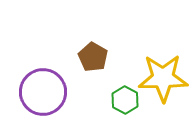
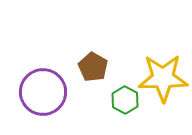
brown pentagon: moved 10 px down
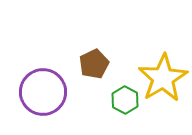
brown pentagon: moved 1 px right, 3 px up; rotated 16 degrees clockwise
yellow star: rotated 30 degrees counterclockwise
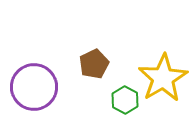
purple circle: moved 9 px left, 5 px up
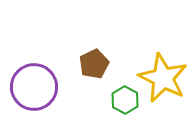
yellow star: rotated 15 degrees counterclockwise
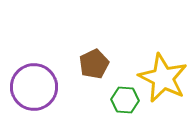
green hexagon: rotated 24 degrees counterclockwise
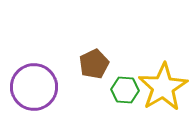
yellow star: moved 9 px down; rotated 15 degrees clockwise
green hexagon: moved 10 px up
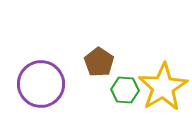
brown pentagon: moved 5 px right, 2 px up; rotated 12 degrees counterclockwise
purple circle: moved 7 px right, 3 px up
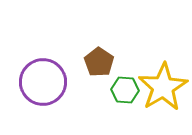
purple circle: moved 2 px right, 2 px up
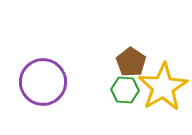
brown pentagon: moved 32 px right
